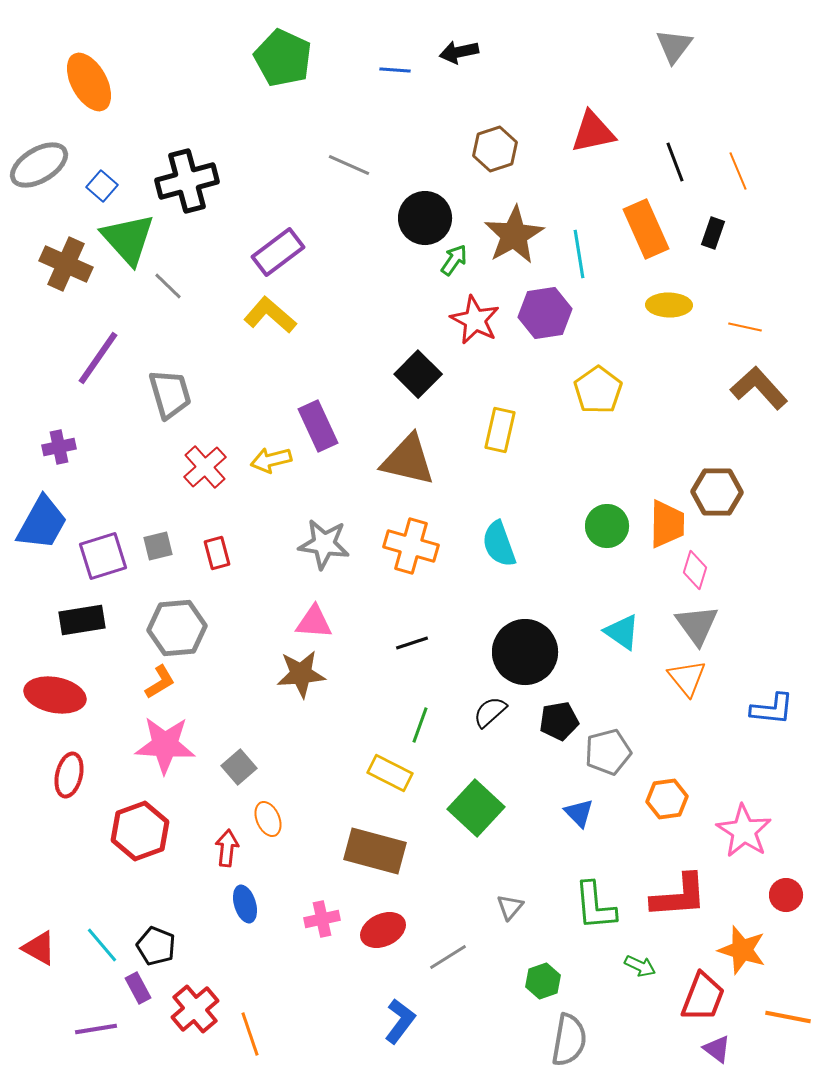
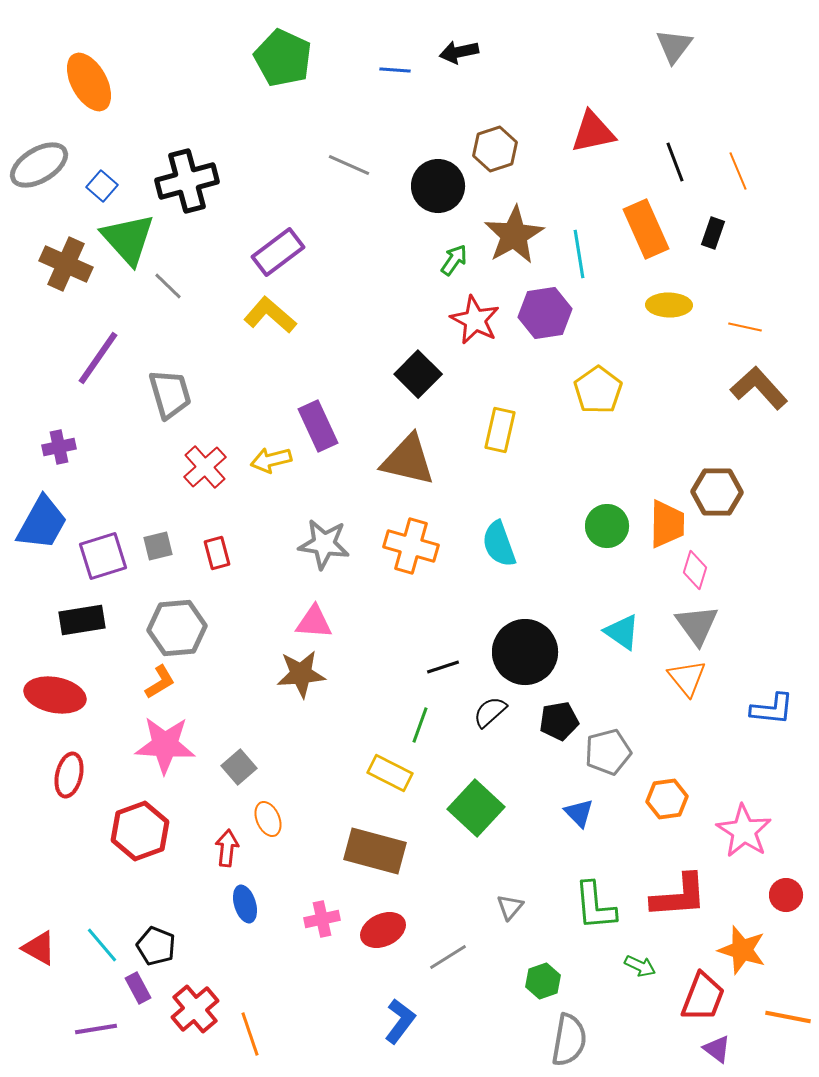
black circle at (425, 218): moved 13 px right, 32 px up
black line at (412, 643): moved 31 px right, 24 px down
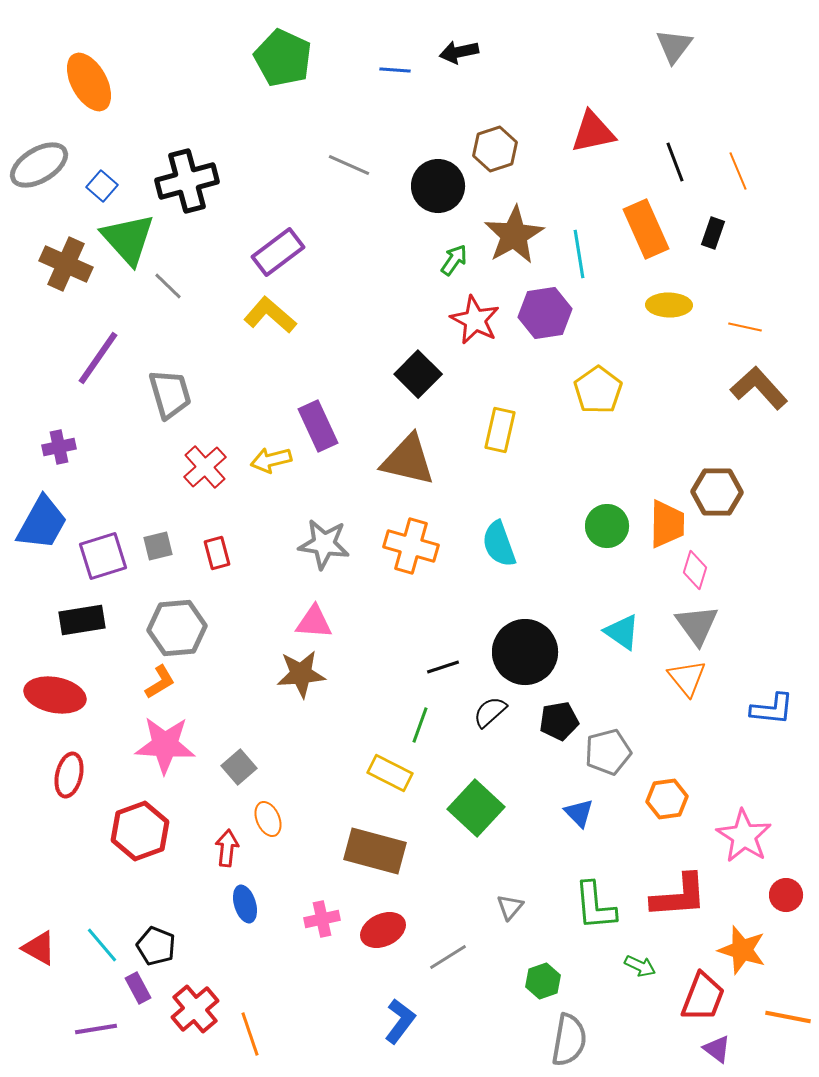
pink star at (744, 831): moved 5 px down
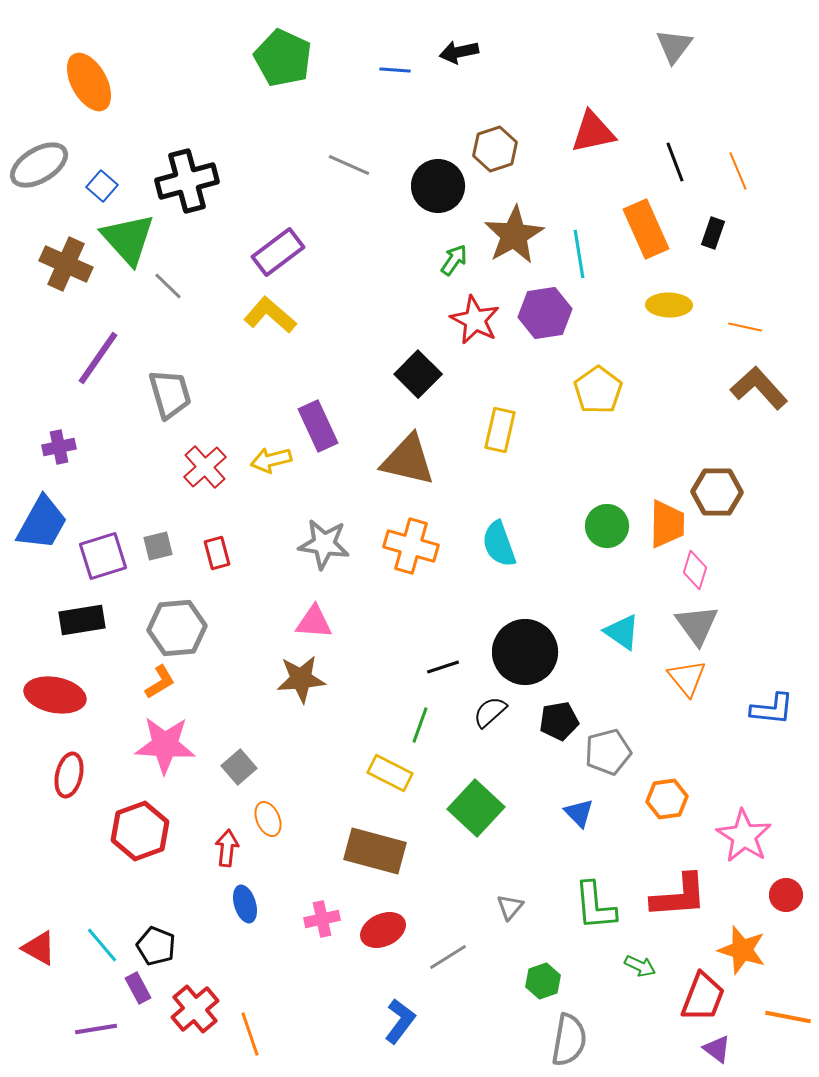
brown star at (301, 674): moved 5 px down
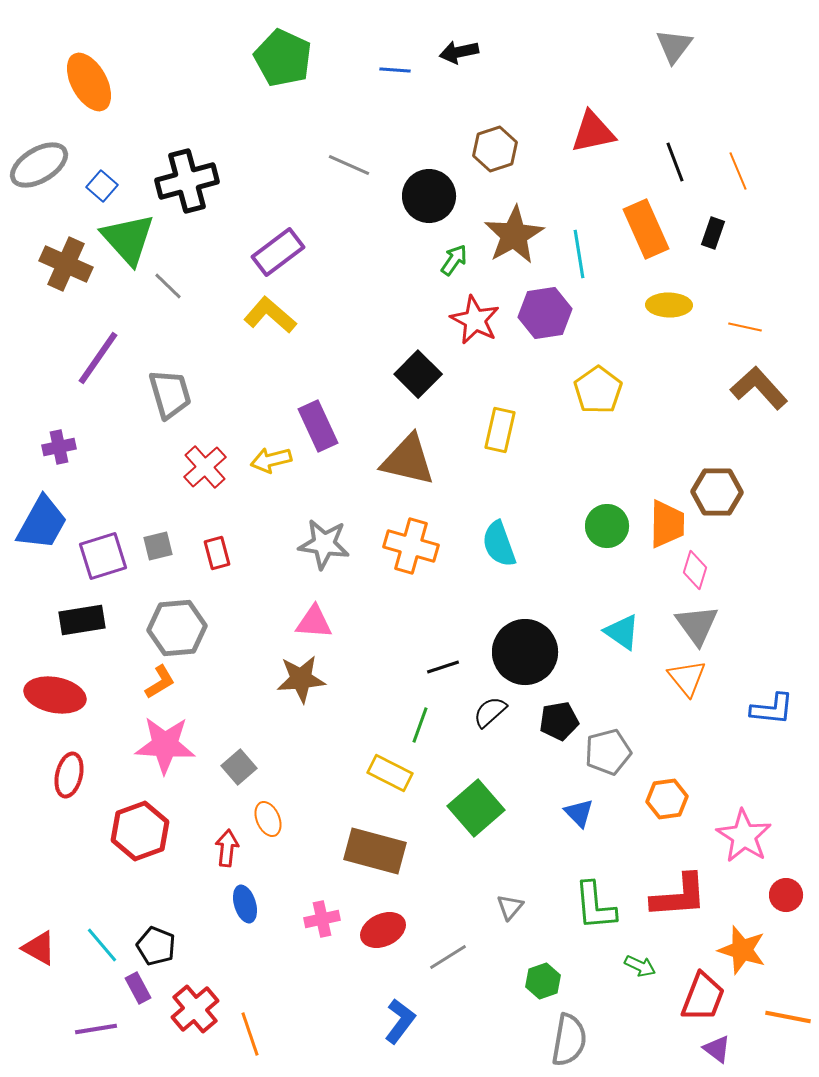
black circle at (438, 186): moved 9 px left, 10 px down
green square at (476, 808): rotated 6 degrees clockwise
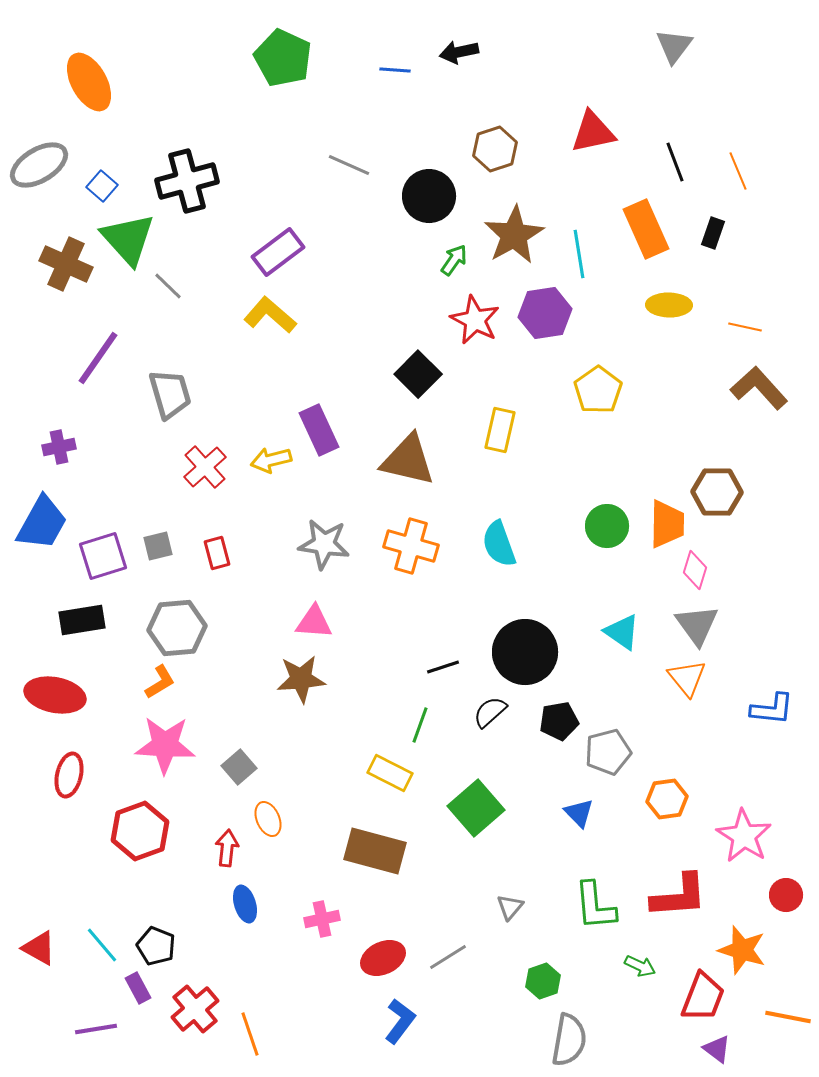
purple rectangle at (318, 426): moved 1 px right, 4 px down
red ellipse at (383, 930): moved 28 px down
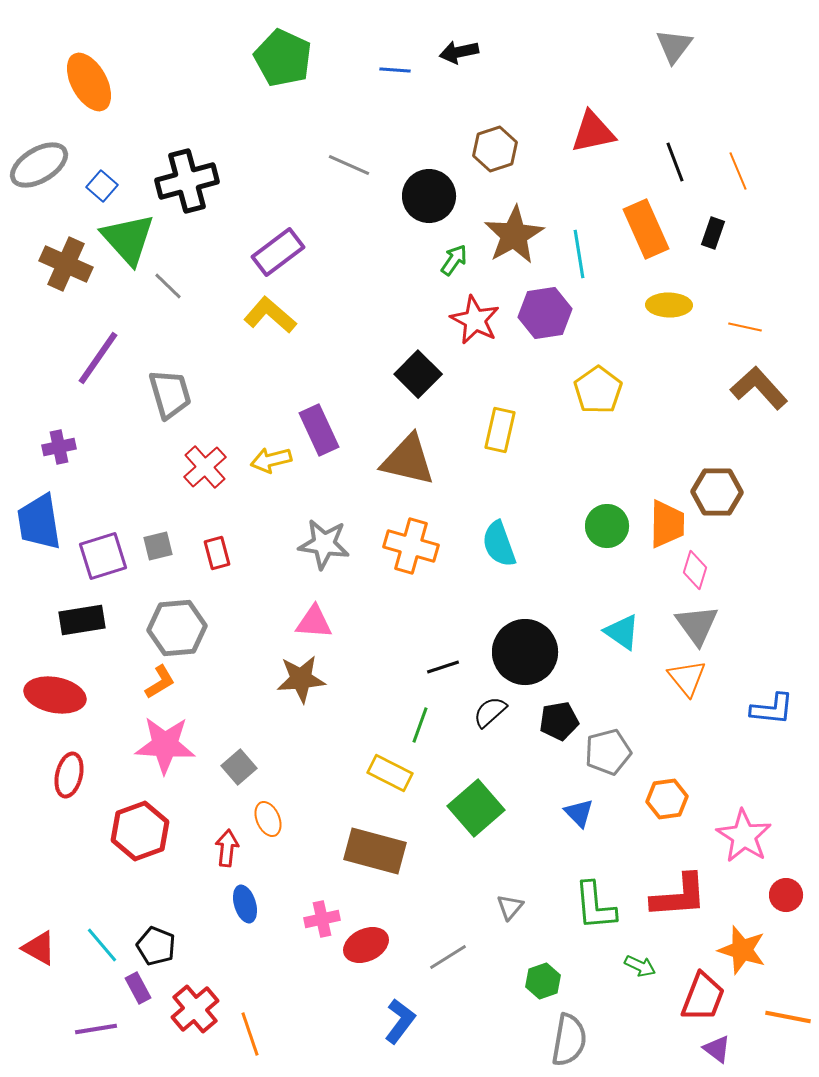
blue trapezoid at (42, 523): moved 3 px left, 1 px up; rotated 142 degrees clockwise
red ellipse at (383, 958): moved 17 px left, 13 px up
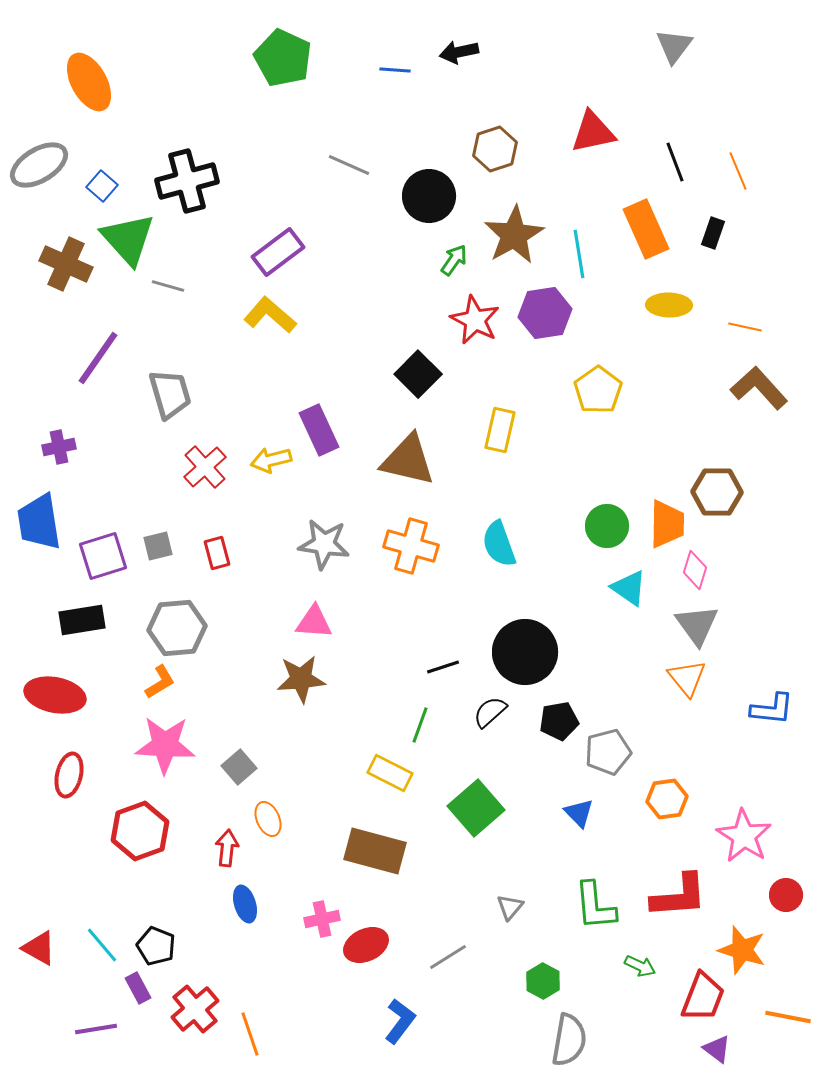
gray line at (168, 286): rotated 28 degrees counterclockwise
cyan triangle at (622, 632): moved 7 px right, 44 px up
green hexagon at (543, 981): rotated 12 degrees counterclockwise
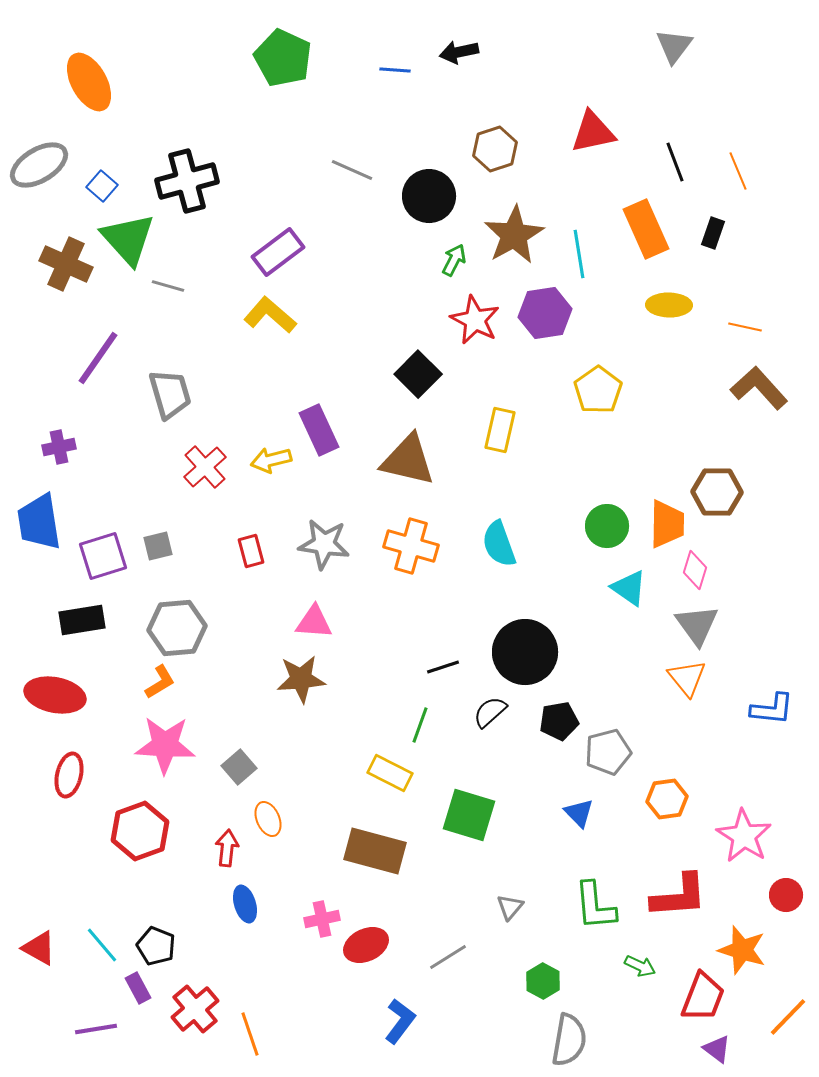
gray line at (349, 165): moved 3 px right, 5 px down
green arrow at (454, 260): rotated 8 degrees counterclockwise
red rectangle at (217, 553): moved 34 px right, 2 px up
green square at (476, 808): moved 7 px left, 7 px down; rotated 32 degrees counterclockwise
orange line at (788, 1017): rotated 57 degrees counterclockwise
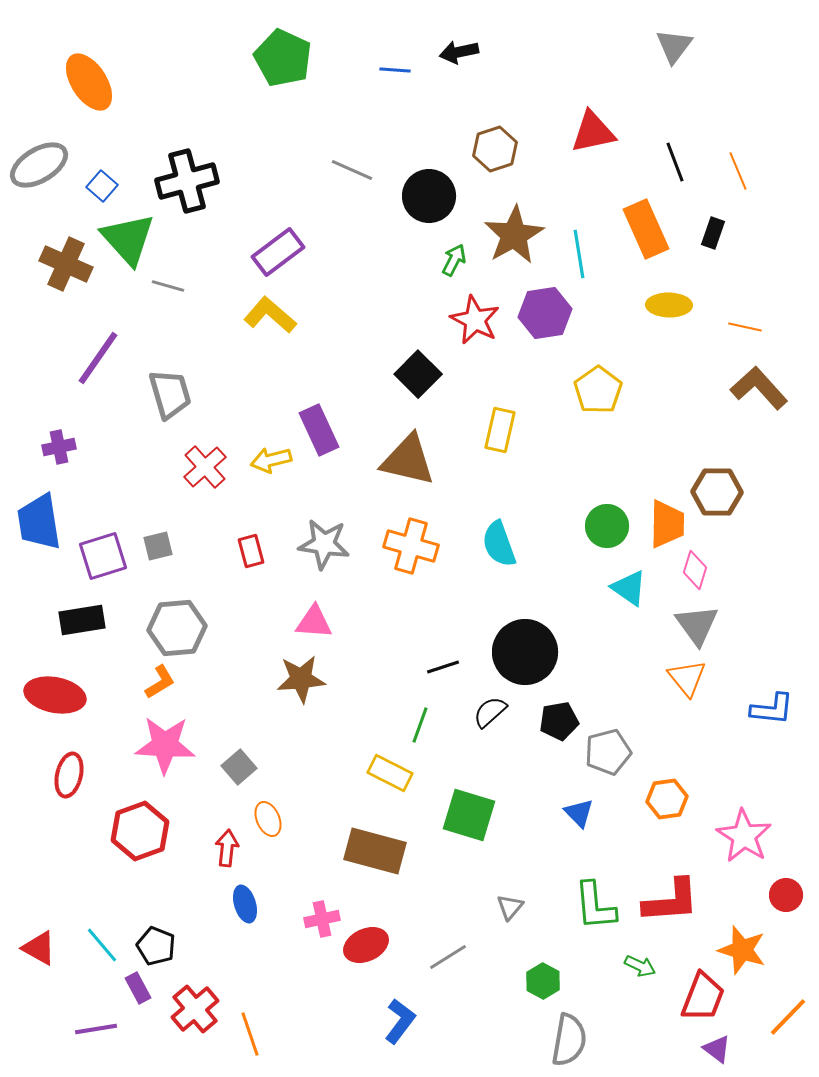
orange ellipse at (89, 82): rotated 4 degrees counterclockwise
red L-shape at (679, 896): moved 8 px left, 5 px down
